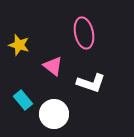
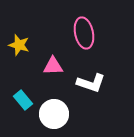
pink triangle: rotated 40 degrees counterclockwise
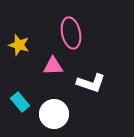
pink ellipse: moved 13 px left
cyan rectangle: moved 3 px left, 2 px down
